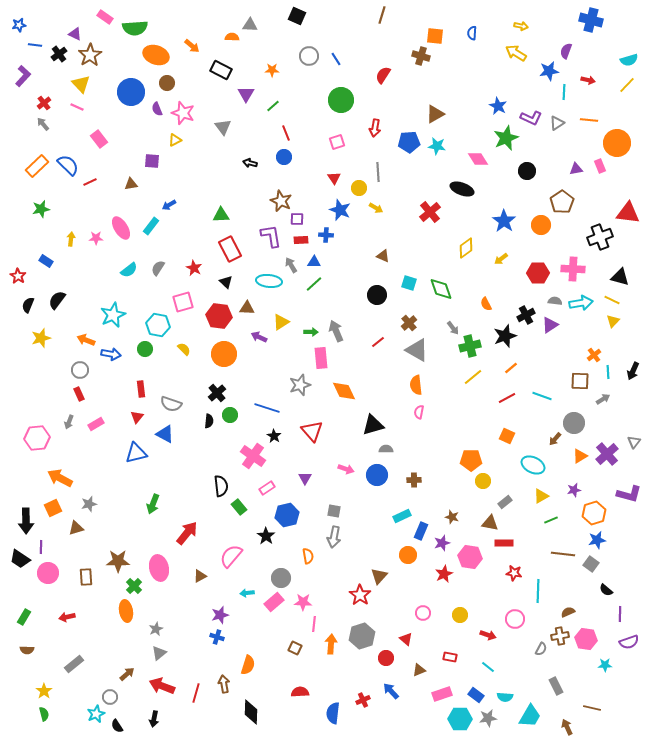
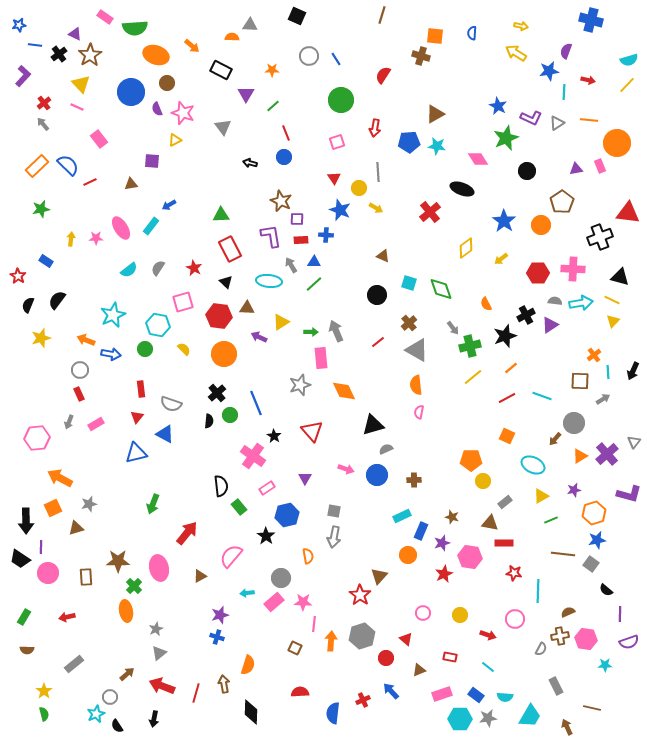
blue line at (267, 408): moved 11 px left, 5 px up; rotated 50 degrees clockwise
gray semicircle at (386, 449): rotated 24 degrees counterclockwise
orange arrow at (331, 644): moved 3 px up
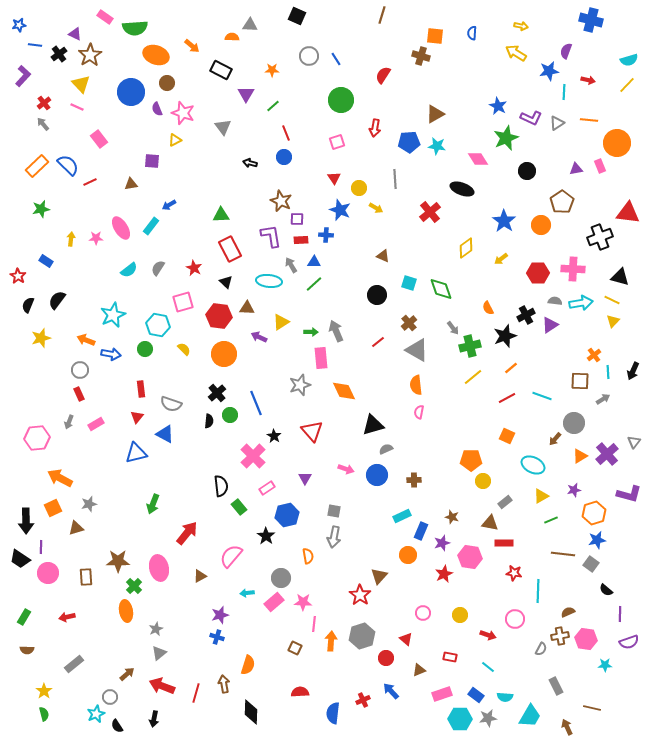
gray line at (378, 172): moved 17 px right, 7 px down
orange semicircle at (486, 304): moved 2 px right, 4 px down
pink cross at (253, 456): rotated 10 degrees clockwise
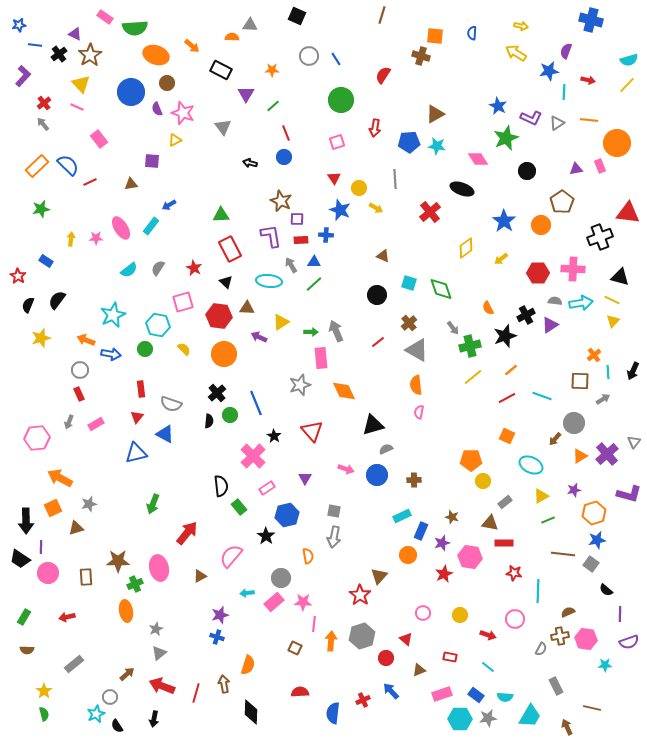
orange line at (511, 368): moved 2 px down
cyan ellipse at (533, 465): moved 2 px left
green line at (551, 520): moved 3 px left
green cross at (134, 586): moved 1 px right, 2 px up; rotated 21 degrees clockwise
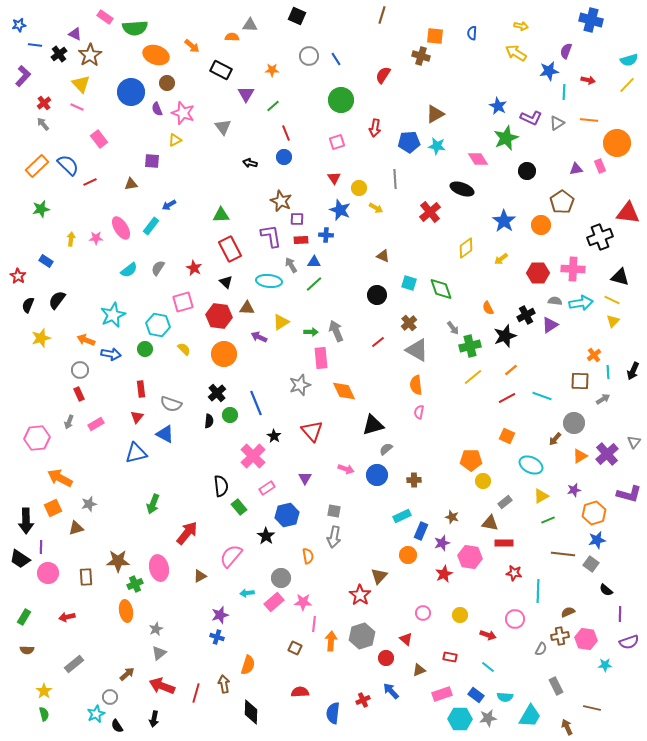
gray semicircle at (386, 449): rotated 16 degrees counterclockwise
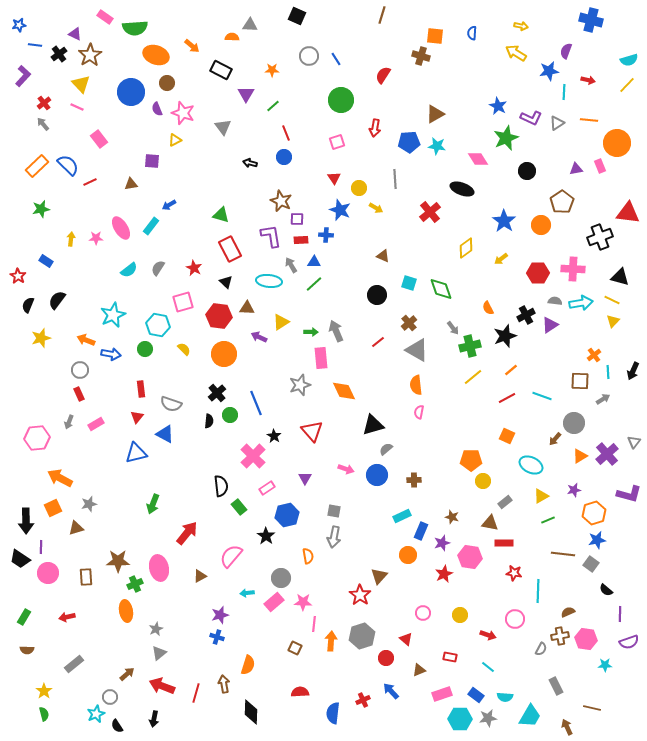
green triangle at (221, 215): rotated 18 degrees clockwise
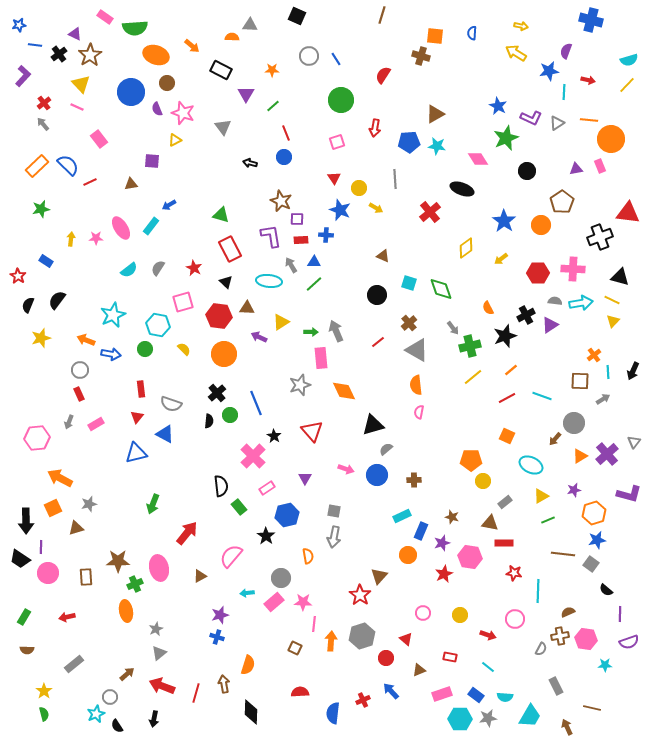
orange circle at (617, 143): moved 6 px left, 4 px up
